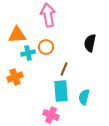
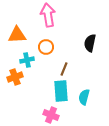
cyan cross: moved 1 px left, 7 px down
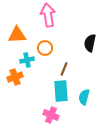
orange circle: moved 1 px left, 1 px down
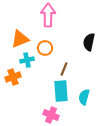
pink arrow: rotated 10 degrees clockwise
orange triangle: moved 3 px right, 4 px down; rotated 18 degrees counterclockwise
black semicircle: moved 1 px left, 1 px up
orange cross: moved 2 px left
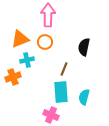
black semicircle: moved 5 px left, 5 px down
orange circle: moved 6 px up
cyan rectangle: moved 1 px down
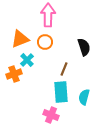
black semicircle: rotated 150 degrees clockwise
cyan cross: rotated 32 degrees counterclockwise
orange cross: moved 1 px right, 3 px up
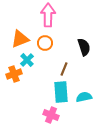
orange circle: moved 1 px down
cyan semicircle: rotated 63 degrees clockwise
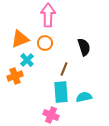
orange cross: moved 1 px right, 2 px down
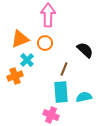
black semicircle: moved 1 px right, 3 px down; rotated 30 degrees counterclockwise
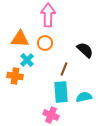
orange triangle: rotated 24 degrees clockwise
orange cross: rotated 28 degrees clockwise
